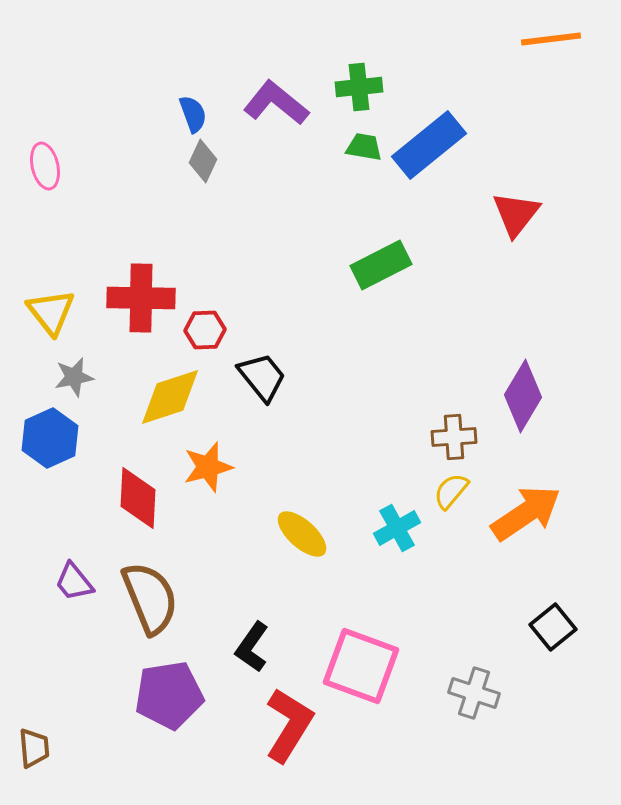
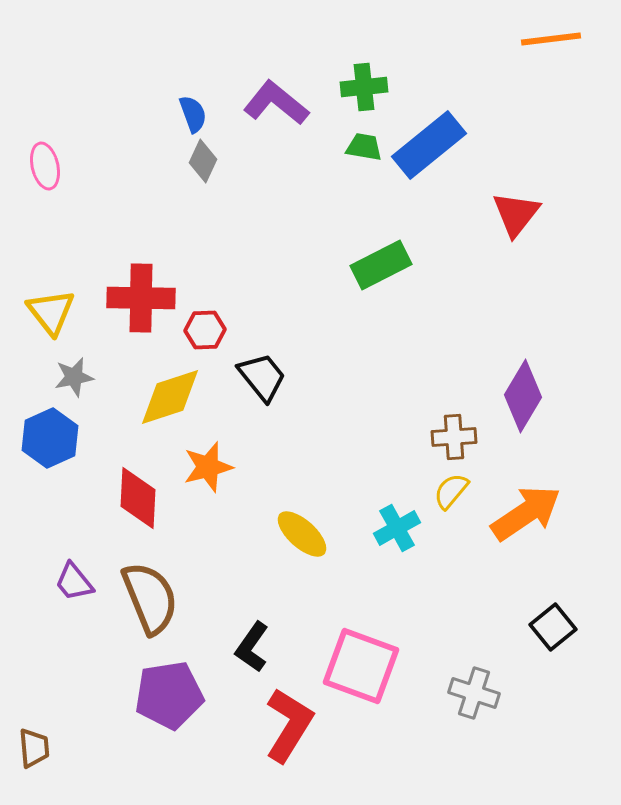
green cross: moved 5 px right
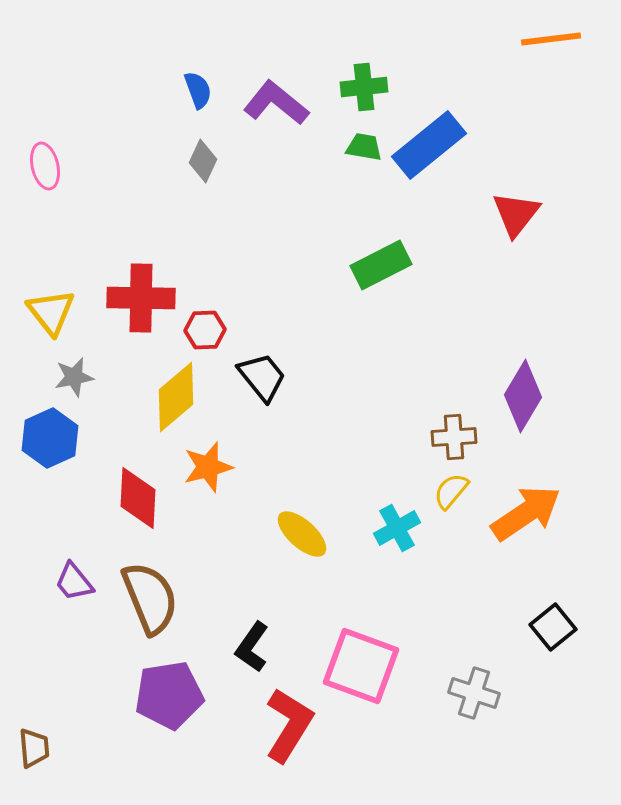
blue semicircle: moved 5 px right, 24 px up
yellow diamond: moved 6 px right; rotated 22 degrees counterclockwise
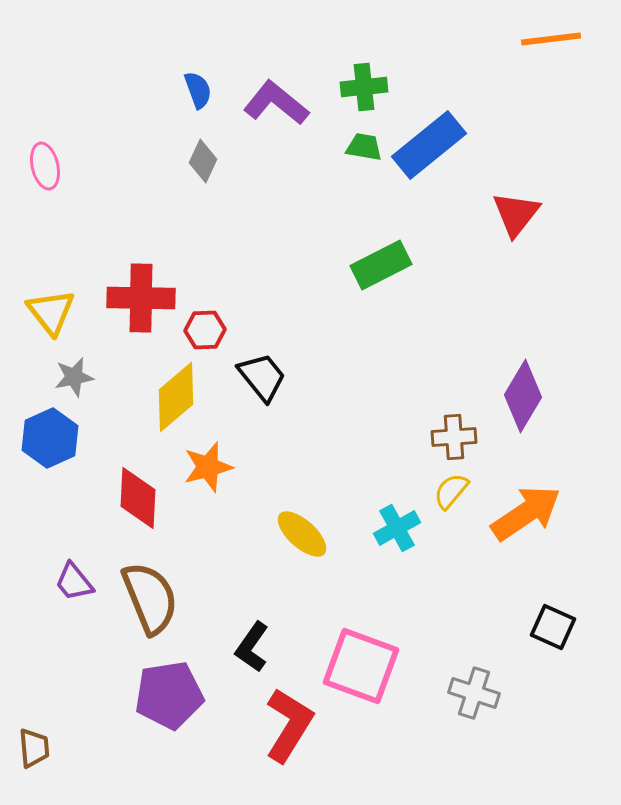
black square: rotated 27 degrees counterclockwise
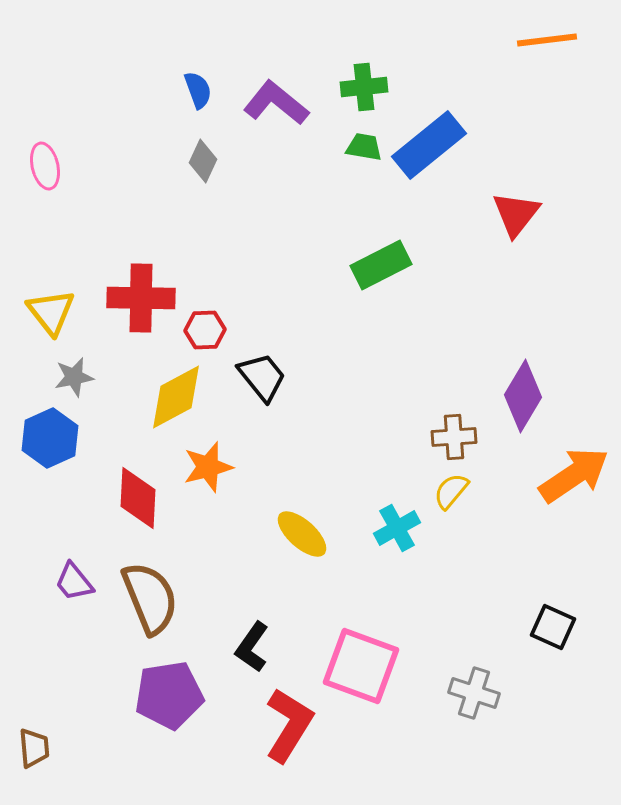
orange line: moved 4 px left, 1 px down
yellow diamond: rotated 12 degrees clockwise
orange arrow: moved 48 px right, 38 px up
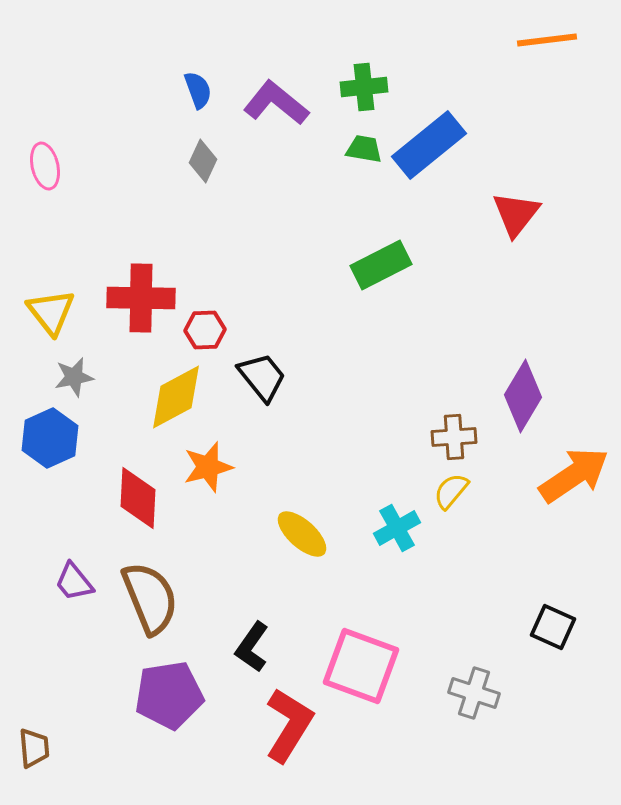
green trapezoid: moved 2 px down
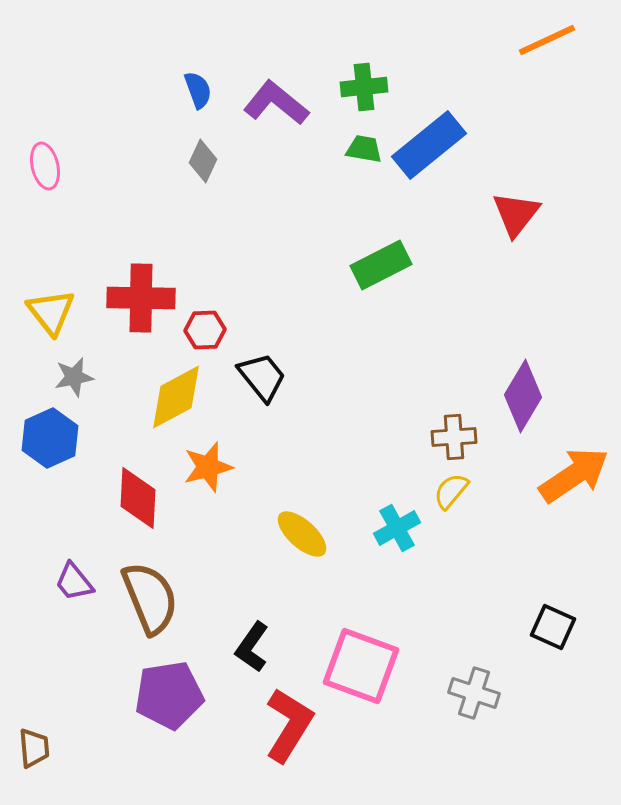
orange line: rotated 18 degrees counterclockwise
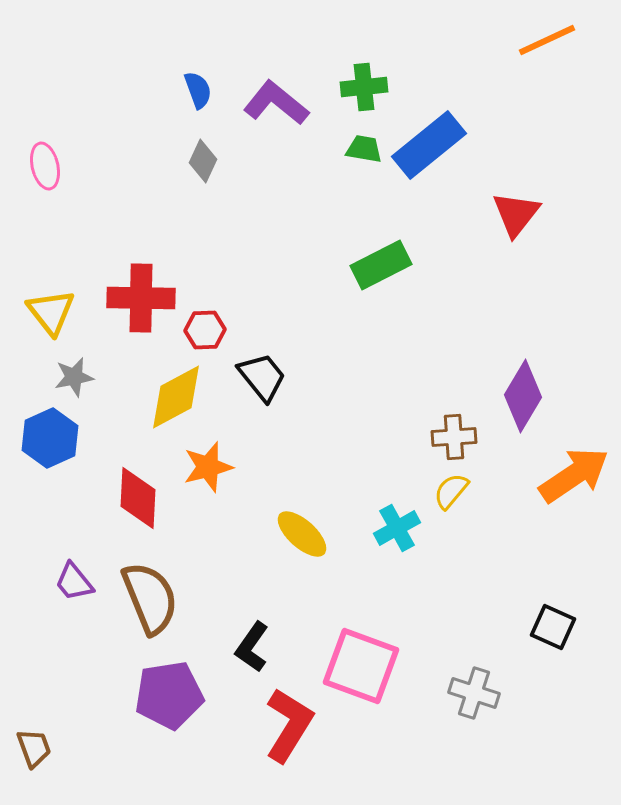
brown trapezoid: rotated 15 degrees counterclockwise
